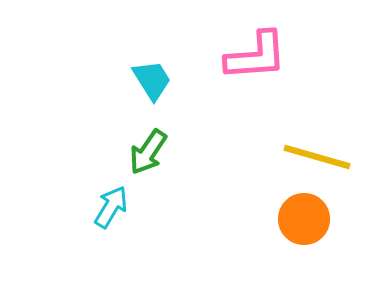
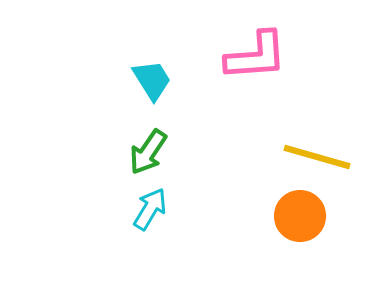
cyan arrow: moved 39 px right, 2 px down
orange circle: moved 4 px left, 3 px up
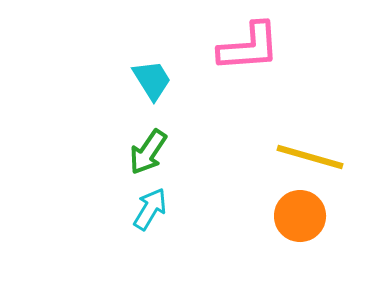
pink L-shape: moved 7 px left, 9 px up
yellow line: moved 7 px left
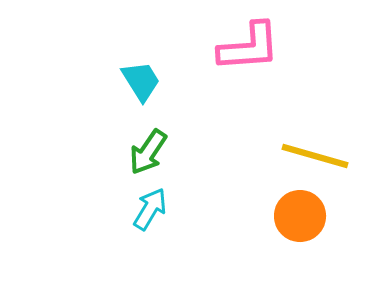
cyan trapezoid: moved 11 px left, 1 px down
yellow line: moved 5 px right, 1 px up
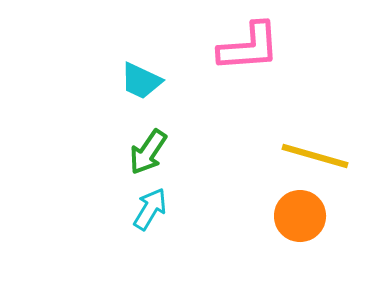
cyan trapezoid: rotated 147 degrees clockwise
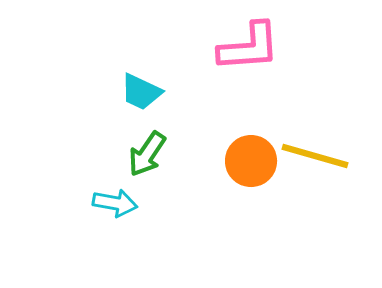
cyan trapezoid: moved 11 px down
green arrow: moved 1 px left, 2 px down
cyan arrow: moved 35 px left, 6 px up; rotated 69 degrees clockwise
orange circle: moved 49 px left, 55 px up
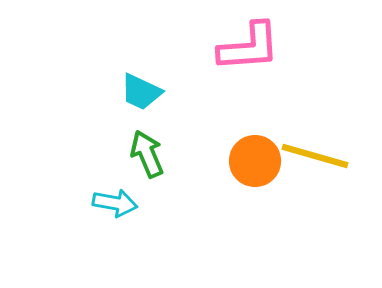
green arrow: rotated 123 degrees clockwise
orange circle: moved 4 px right
